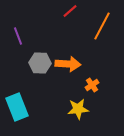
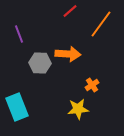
orange line: moved 1 px left, 2 px up; rotated 8 degrees clockwise
purple line: moved 1 px right, 2 px up
orange arrow: moved 10 px up
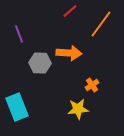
orange arrow: moved 1 px right, 1 px up
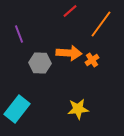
orange cross: moved 25 px up
cyan rectangle: moved 2 px down; rotated 60 degrees clockwise
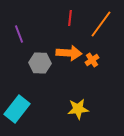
red line: moved 7 px down; rotated 42 degrees counterclockwise
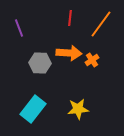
purple line: moved 6 px up
cyan rectangle: moved 16 px right
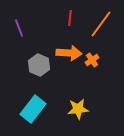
gray hexagon: moved 1 px left, 2 px down; rotated 20 degrees clockwise
